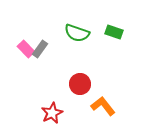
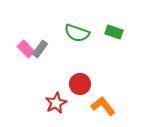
red star: moved 4 px right, 10 px up
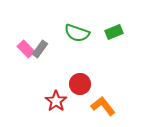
green rectangle: rotated 42 degrees counterclockwise
red star: moved 2 px up; rotated 10 degrees counterclockwise
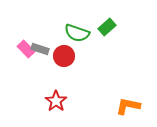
green rectangle: moved 7 px left, 5 px up; rotated 18 degrees counterclockwise
gray rectangle: rotated 72 degrees clockwise
red circle: moved 16 px left, 28 px up
orange L-shape: moved 25 px right; rotated 40 degrees counterclockwise
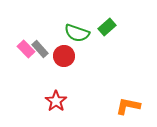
gray rectangle: rotated 30 degrees clockwise
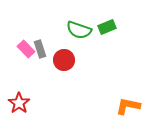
green rectangle: rotated 18 degrees clockwise
green semicircle: moved 2 px right, 3 px up
gray rectangle: rotated 24 degrees clockwise
red circle: moved 4 px down
red star: moved 37 px left, 2 px down
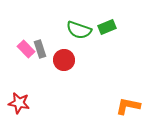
red star: rotated 25 degrees counterclockwise
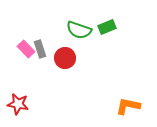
red circle: moved 1 px right, 2 px up
red star: moved 1 px left, 1 px down
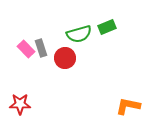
green semicircle: moved 4 px down; rotated 35 degrees counterclockwise
gray rectangle: moved 1 px right, 1 px up
red star: moved 2 px right; rotated 10 degrees counterclockwise
